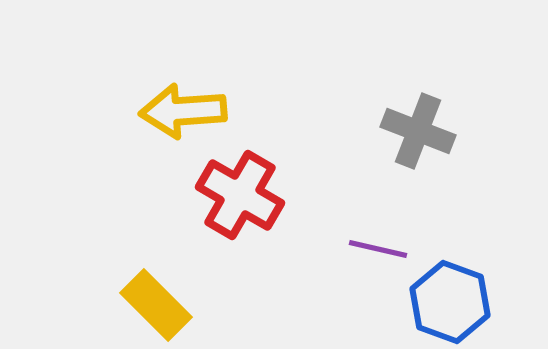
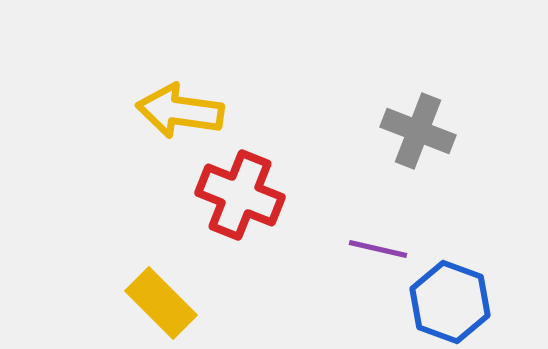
yellow arrow: moved 3 px left; rotated 12 degrees clockwise
red cross: rotated 8 degrees counterclockwise
yellow rectangle: moved 5 px right, 2 px up
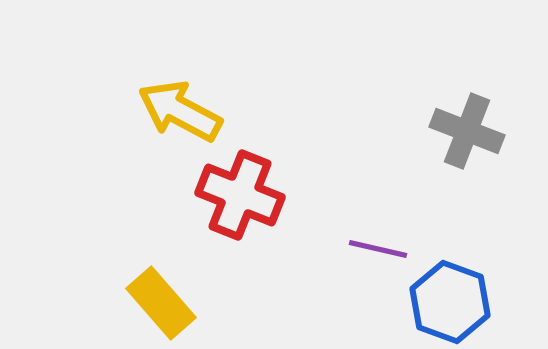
yellow arrow: rotated 20 degrees clockwise
gray cross: moved 49 px right
yellow rectangle: rotated 4 degrees clockwise
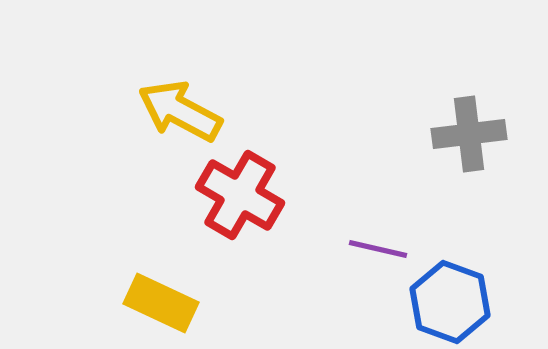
gray cross: moved 2 px right, 3 px down; rotated 28 degrees counterclockwise
red cross: rotated 8 degrees clockwise
yellow rectangle: rotated 24 degrees counterclockwise
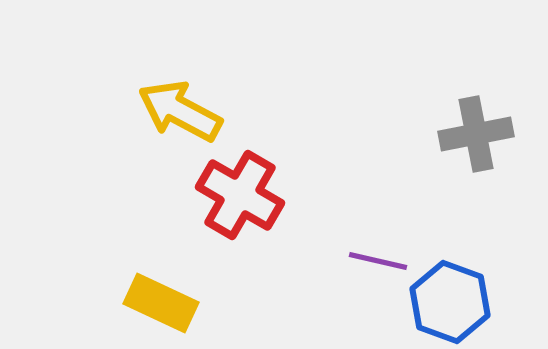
gray cross: moved 7 px right; rotated 4 degrees counterclockwise
purple line: moved 12 px down
